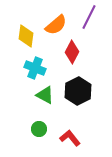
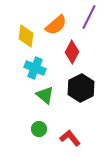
black hexagon: moved 3 px right, 3 px up
green triangle: rotated 12 degrees clockwise
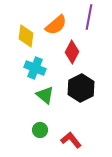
purple line: rotated 15 degrees counterclockwise
green circle: moved 1 px right, 1 px down
red L-shape: moved 1 px right, 2 px down
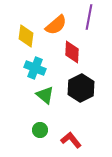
red diamond: rotated 25 degrees counterclockwise
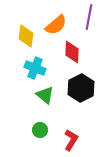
red L-shape: rotated 70 degrees clockwise
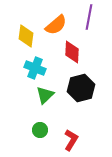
black hexagon: rotated 12 degrees clockwise
green triangle: rotated 36 degrees clockwise
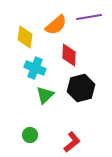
purple line: rotated 70 degrees clockwise
yellow diamond: moved 1 px left, 1 px down
red diamond: moved 3 px left, 3 px down
green circle: moved 10 px left, 5 px down
red L-shape: moved 1 px right, 2 px down; rotated 20 degrees clockwise
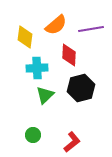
purple line: moved 2 px right, 12 px down
cyan cross: moved 2 px right; rotated 25 degrees counterclockwise
green circle: moved 3 px right
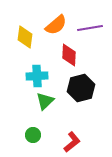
purple line: moved 1 px left, 1 px up
cyan cross: moved 8 px down
green triangle: moved 6 px down
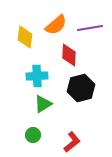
green triangle: moved 2 px left, 3 px down; rotated 12 degrees clockwise
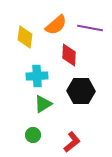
purple line: rotated 20 degrees clockwise
black hexagon: moved 3 px down; rotated 16 degrees clockwise
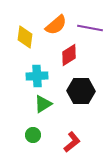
red diamond: rotated 55 degrees clockwise
